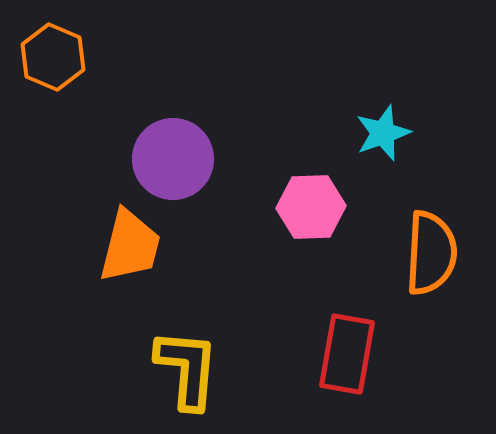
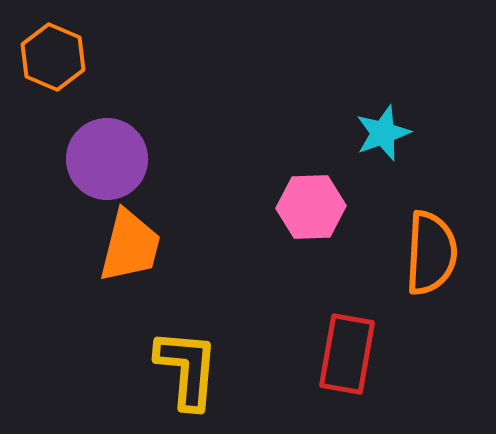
purple circle: moved 66 px left
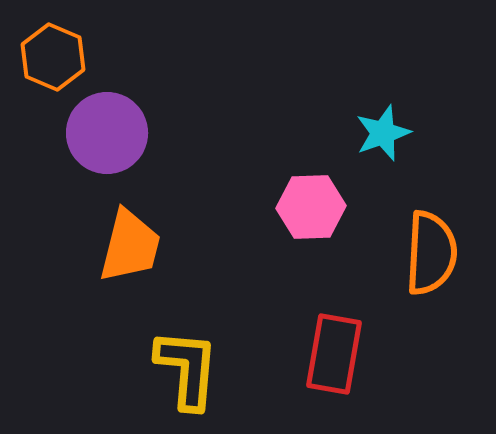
purple circle: moved 26 px up
red rectangle: moved 13 px left
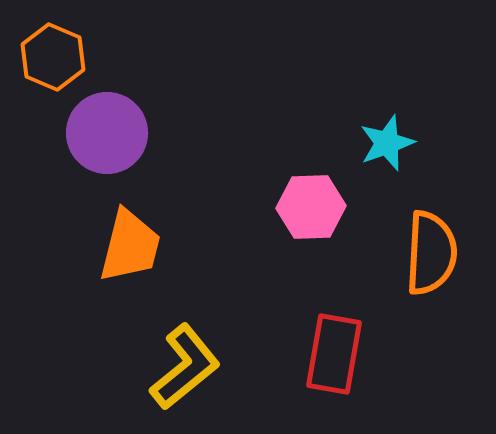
cyan star: moved 4 px right, 10 px down
yellow L-shape: moved 2 px left, 2 px up; rotated 46 degrees clockwise
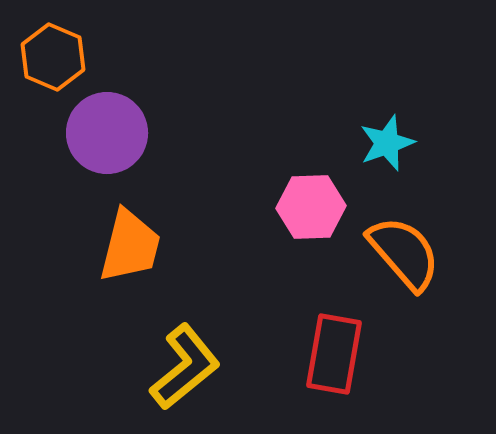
orange semicircle: moved 27 px left; rotated 44 degrees counterclockwise
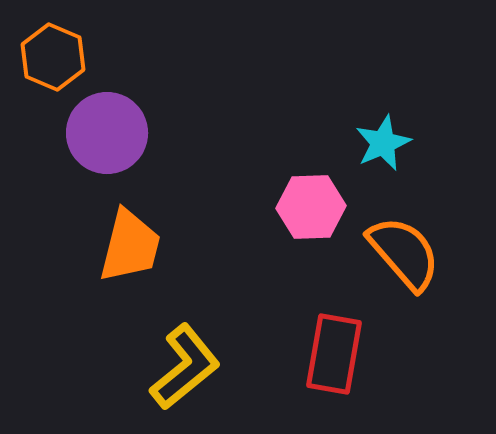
cyan star: moved 4 px left; rotated 4 degrees counterclockwise
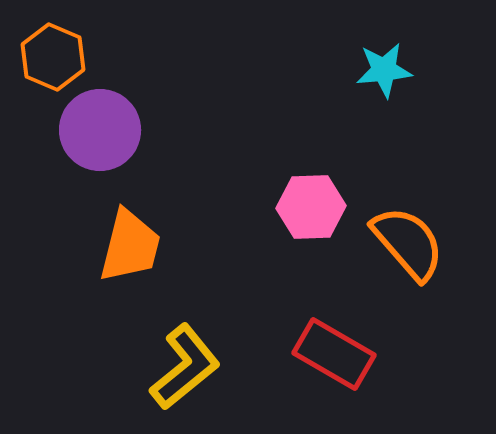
purple circle: moved 7 px left, 3 px up
cyan star: moved 1 px right, 73 px up; rotated 18 degrees clockwise
orange semicircle: moved 4 px right, 10 px up
red rectangle: rotated 70 degrees counterclockwise
